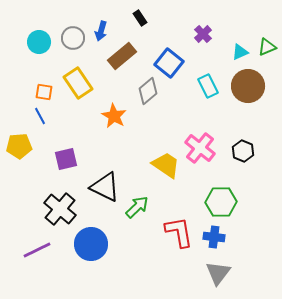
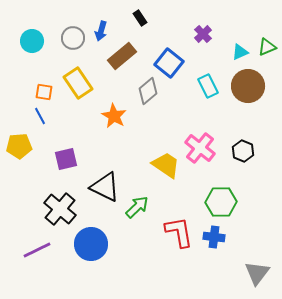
cyan circle: moved 7 px left, 1 px up
gray triangle: moved 39 px right
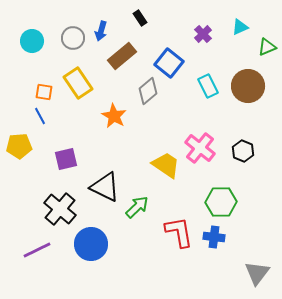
cyan triangle: moved 25 px up
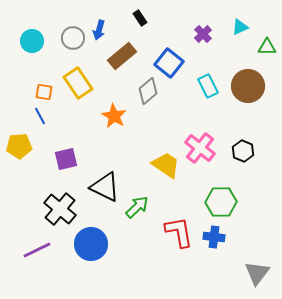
blue arrow: moved 2 px left, 1 px up
green triangle: rotated 24 degrees clockwise
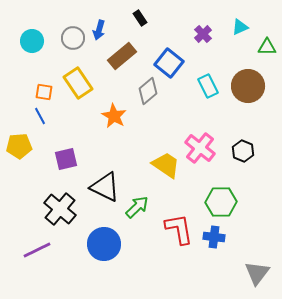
red L-shape: moved 3 px up
blue circle: moved 13 px right
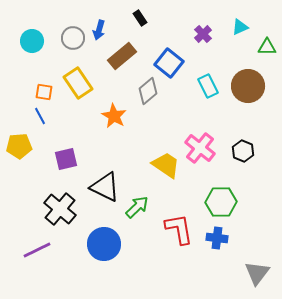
blue cross: moved 3 px right, 1 px down
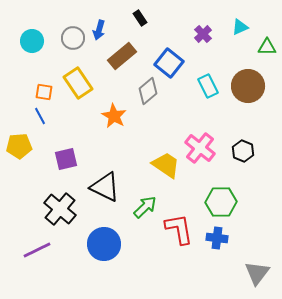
green arrow: moved 8 px right
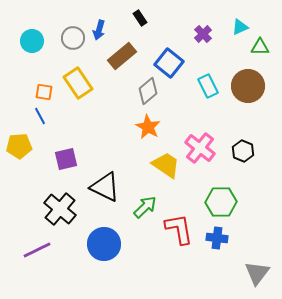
green triangle: moved 7 px left
orange star: moved 34 px right, 11 px down
